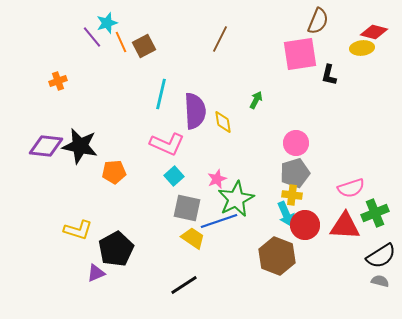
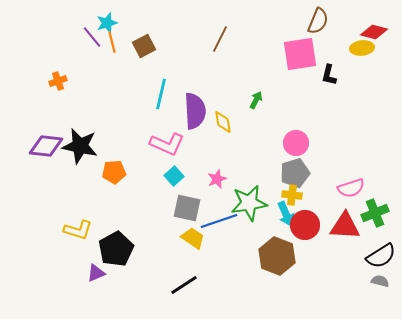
orange line: moved 9 px left; rotated 10 degrees clockwise
green star: moved 13 px right, 4 px down; rotated 18 degrees clockwise
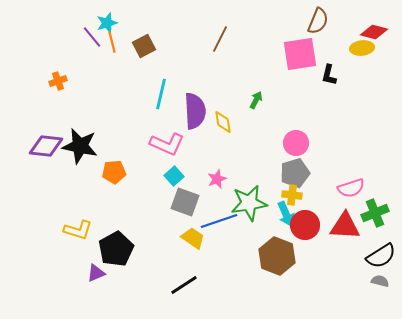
gray square: moved 2 px left, 6 px up; rotated 8 degrees clockwise
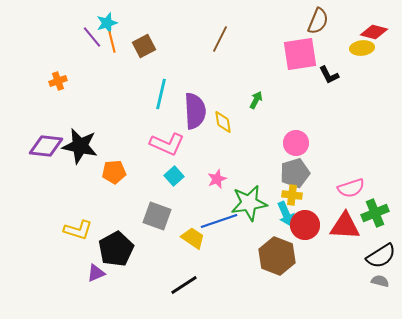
black L-shape: rotated 40 degrees counterclockwise
gray square: moved 28 px left, 14 px down
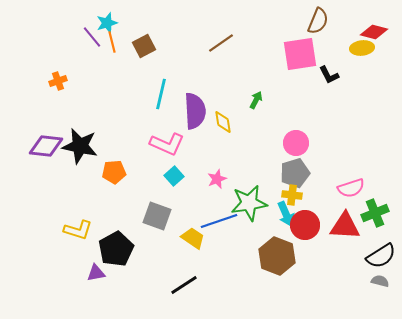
brown line: moved 1 px right, 4 px down; rotated 28 degrees clockwise
purple triangle: rotated 12 degrees clockwise
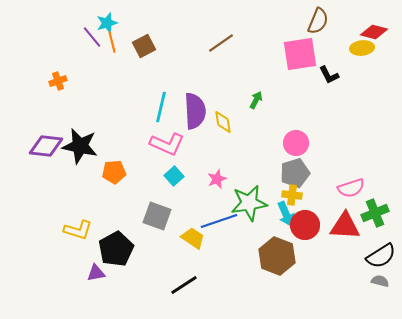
cyan line: moved 13 px down
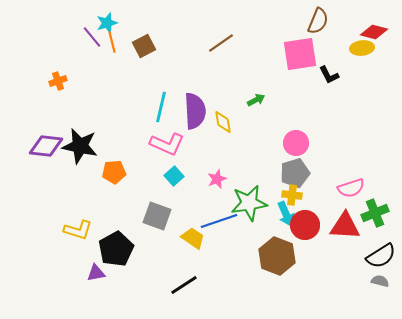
green arrow: rotated 36 degrees clockwise
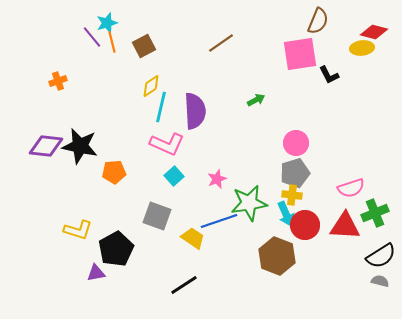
yellow diamond: moved 72 px left, 36 px up; rotated 65 degrees clockwise
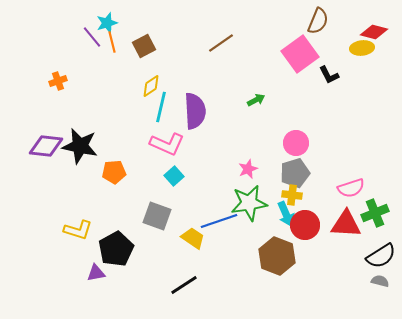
pink square: rotated 27 degrees counterclockwise
pink star: moved 31 px right, 10 px up
red triangle: moved 1 px right, 2 px up
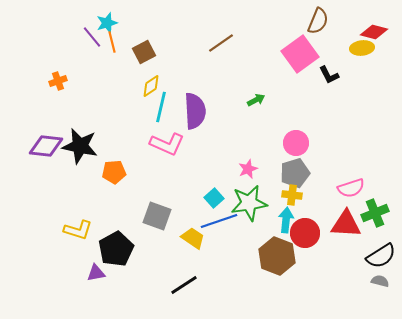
brown square: moved 6 px down
cyan square: moved 40 px right, 22 px down
cyan arrow: moved 6 px down; rotated 150 degrees counterclockwise
red circle: moved 8 px down
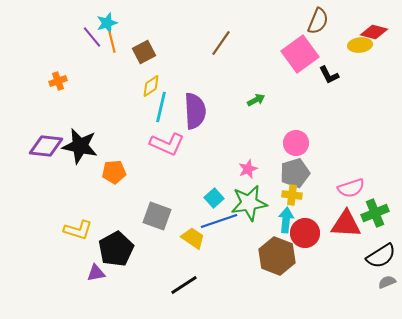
brown line: rotated 20 degrees counterclockwise
yellow ellipse: moved 2 px left, 3 px up
gray semicircle: moved 7 px right, 1 px down; rotated 36 degrees counterclockwise
